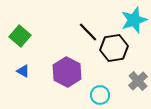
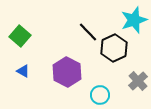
black hexagon: rotated 16 degrees counterclockwise
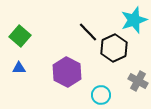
blue triangle: moved 4 px left, 3 px up; rotated 32 degrees counterclockwise
gray cross: rotated 18 degrees counterclockwise
cyan circle: moved 1 px right
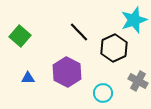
black line: moved 9 px left
blue triangle: moved 9 px right, 10 px down
cyan circle: moved 2 px right, 2 px up
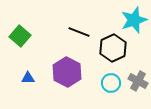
black line: rotated 25 degrees counterclockwise
black hexagon: moved 1 px left
cyan circle: moved 8 px right, 10 px up
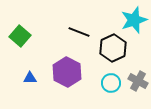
blue triangle: moved 2 px right
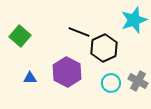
black hexagon: moved 9 px left
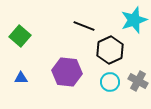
black line: moved 5 px right, 6 px up
black hexagon: moved 6 px right, 2 px down
purple hexagon: rotated 20 degrees counterclockwise
blue triangle: moved 9 px left
cyan circle: moved 1 px left, 1 px up
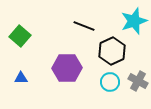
cyan star: moved 1 px down
black hexagon: moved 2 px right, 1 px down
purple hexagon: moved 4 px up; rotated 8 degrees counterclockwise
